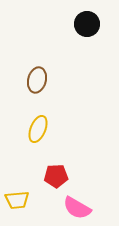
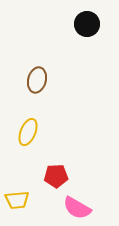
yellow ellipse: moved 10 px left, 3 px down
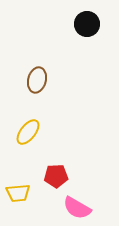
yellow ellipse: rotated 16 degrees clockwise
yellow trapezoid: moved 1 px right, 7 px up
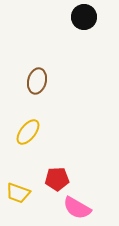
black circle: moved 3 px left, 7 px up
brown ellipse: moved 1 px down
red pentagon: moved 1 px right, 3 px down
yellow trapezoid: rotated 25 degrees clockwise
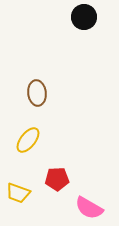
brown ellipse: moved 12 px down; rotated 20 degrees counterclockwise
yellow ellipse: moved 8 px down
pink semicircle: moved 12 px right
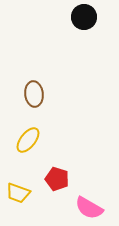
brown ellipse: moved 3 px left, 1 px down
red pentagon: rotated 20 degrees clockwise
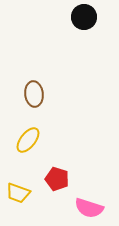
pink semicircle: rotated 12 degrees counterclockwise
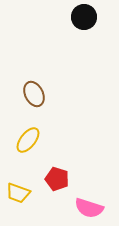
brown ellipse: rotated 20 degrees counterclockwise
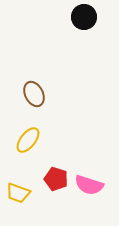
red pentagon: moved 1 px left
pink semicircle: moved 23 px up
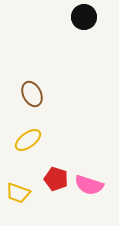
brown ellipse: moved 2 px left
yellow ellipse: rotated 16 degrees clockwise
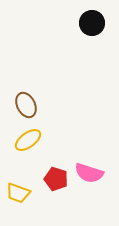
black circle: moved 8 px right, 6 px down
brown ellipse: moved 6 px left, 11 px down
pink semicircle: moved 12 px up
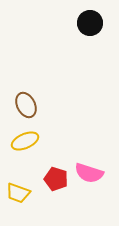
black circle: moved 2 px left
yellow ellipse: moved 3 px left, 1 px down; rotated 12 degrees clockwise
